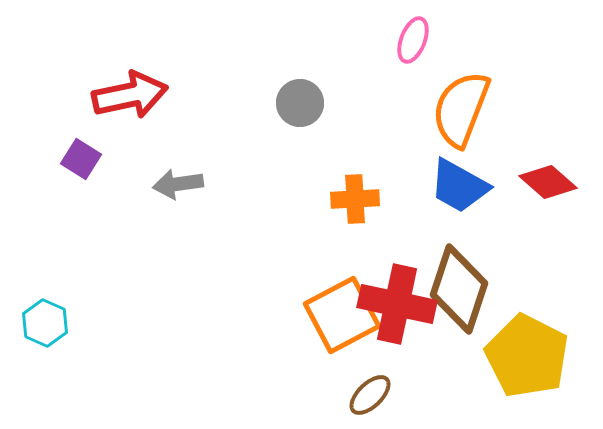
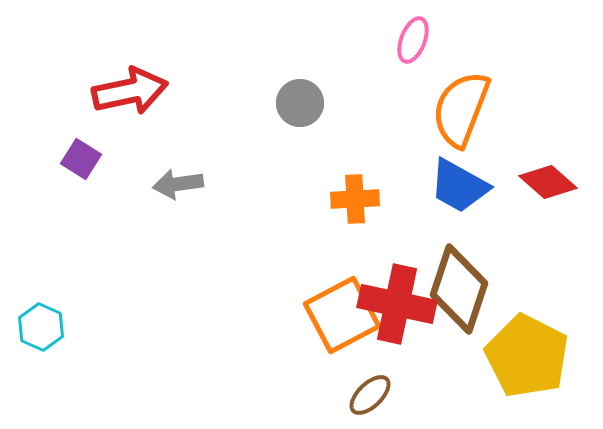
red arrow: moved 4 px up
cyan hexagon: moved 4 px left, 4 px down
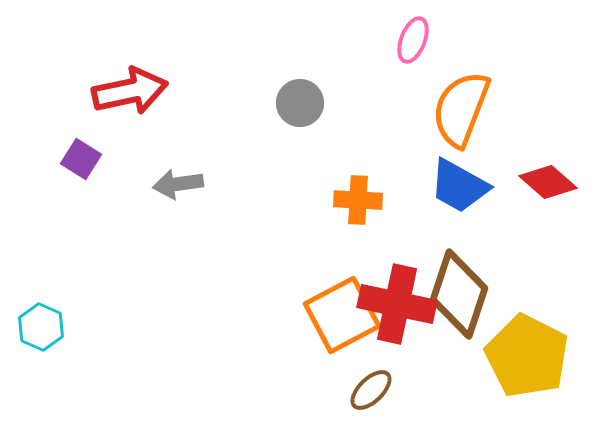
orange cross: moved 3 px right, 1 px down; rotated 6 degrees clockwise
brown diamond: moved 5 px down
brown ellipse: moved 1 px right, 5 px up
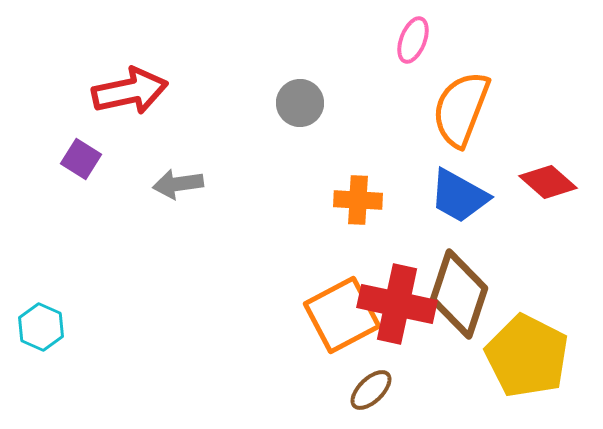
blue trapezoid: moved 10 px down
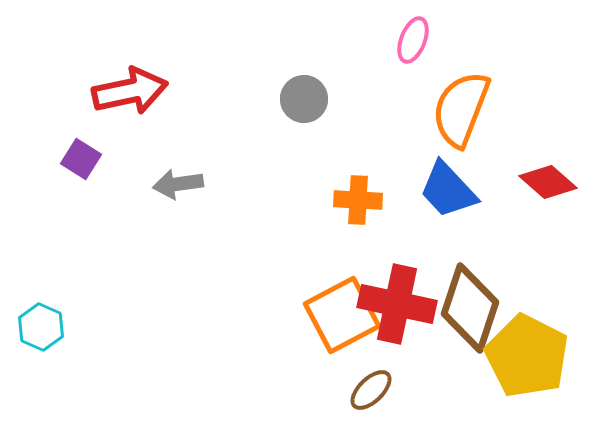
gray circle: moved 4 px right, 4 px up
blue trapezoid: moved 11 px left, 6 px up; rotated 18 degrees clockwise
brown diamond: moved 11 px right, 14 px down
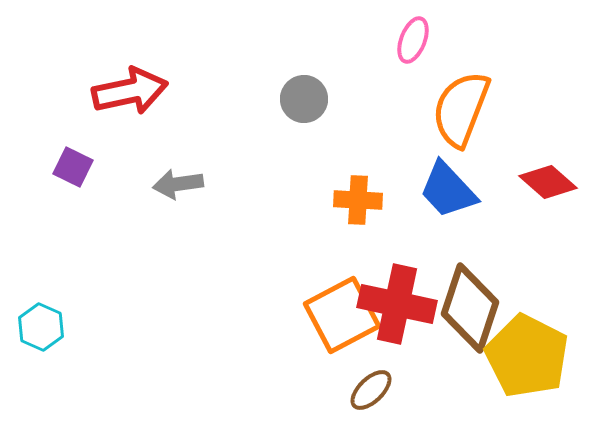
purple square: moved 8 px left, 8 px down; rotated 6 degrees counterclockwise
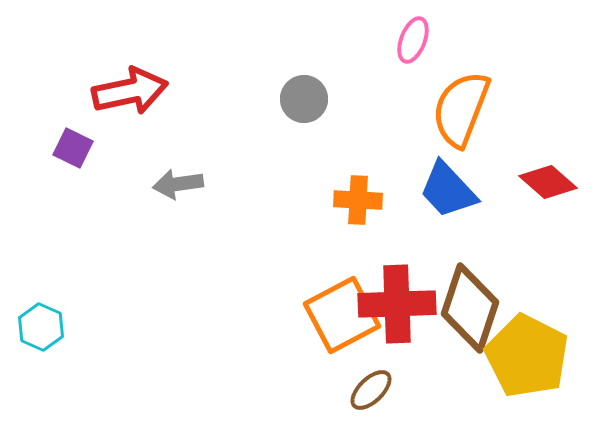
purple square: moved 19 px up
red cross: rotated 14 degrees counterclockwise
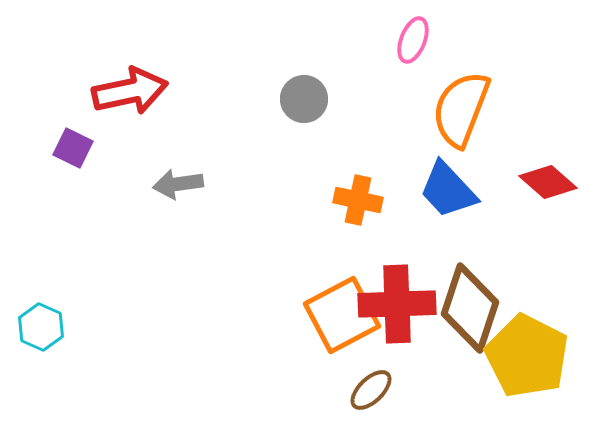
orange cross: rotated 9 degrees clockwise
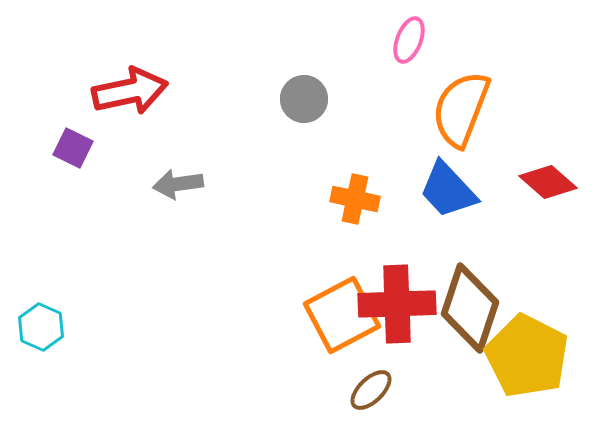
pink ellipse: moved 4 px left
orange cross: moved 3 px left, 1 px up
